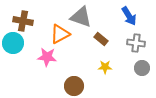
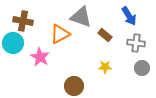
brown rectangle: moved 4 px right, 4 px up
pink star: moved 7 px left; rotated 24 degrees clockwise
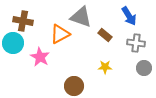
gray circle: moved 2 px right
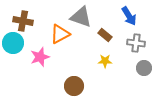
pink star: rotated 24 degrees clockwise
yellow star: moved 6 px up
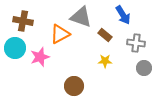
blue arrow: moved 6 px left, 1 px up
cyan circle: moved 2 px right, 5 px down
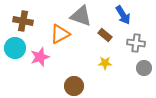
gray triangle: moved 1 px up
yellow star: moved 2 px down
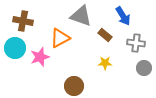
blue arrow: moved 1 px down
orange triangle: moved 4 px down
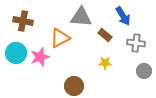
gray triangle: moved 1 px down; rotated 15 degrees counterclockwise
cyan circle: moved 1 px right, 5 px down
gray circle: moved 3 px down
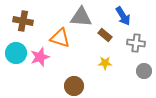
orange triangle: rotated 45 degrees clockwise
